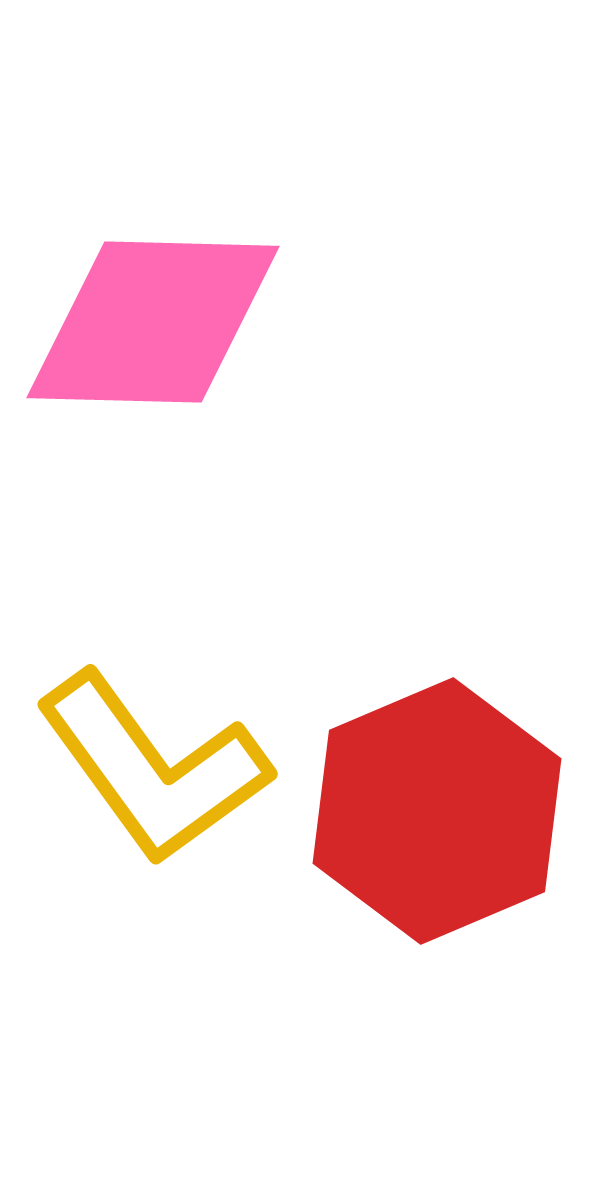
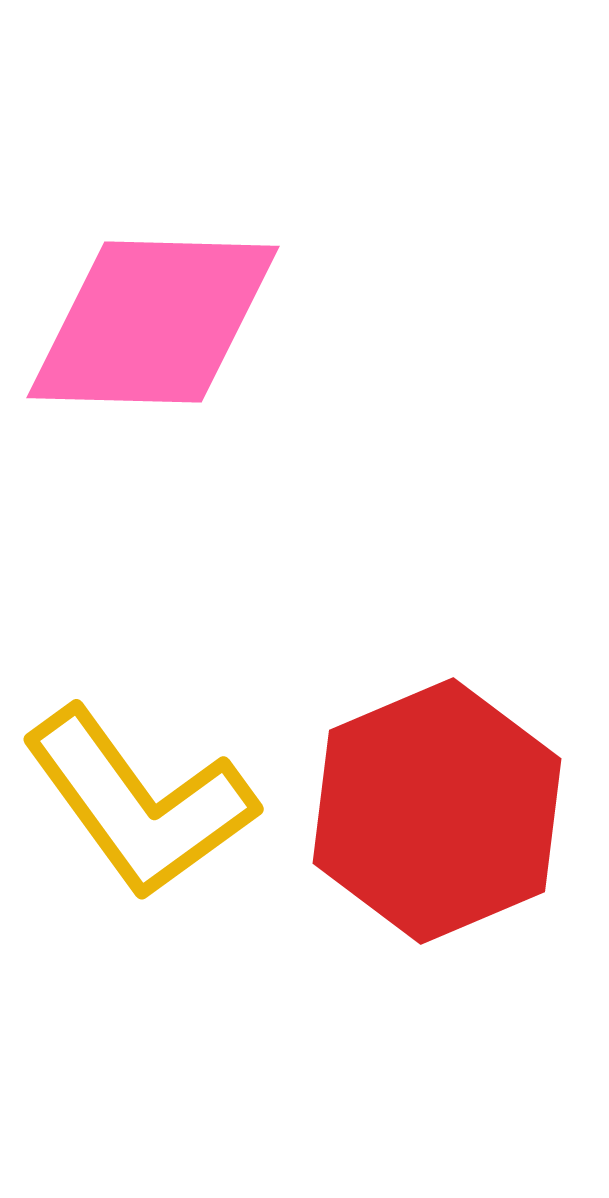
yellow L-shape: moved 14 px left, 35 px down
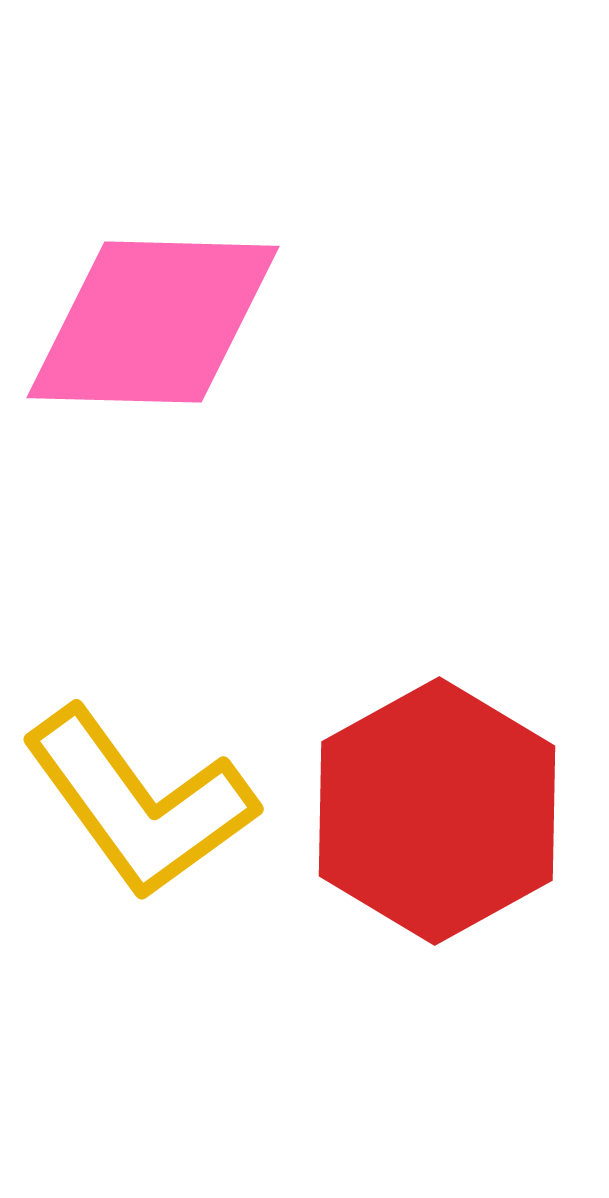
red hexagon: rotated 6 degrees counterclockwise
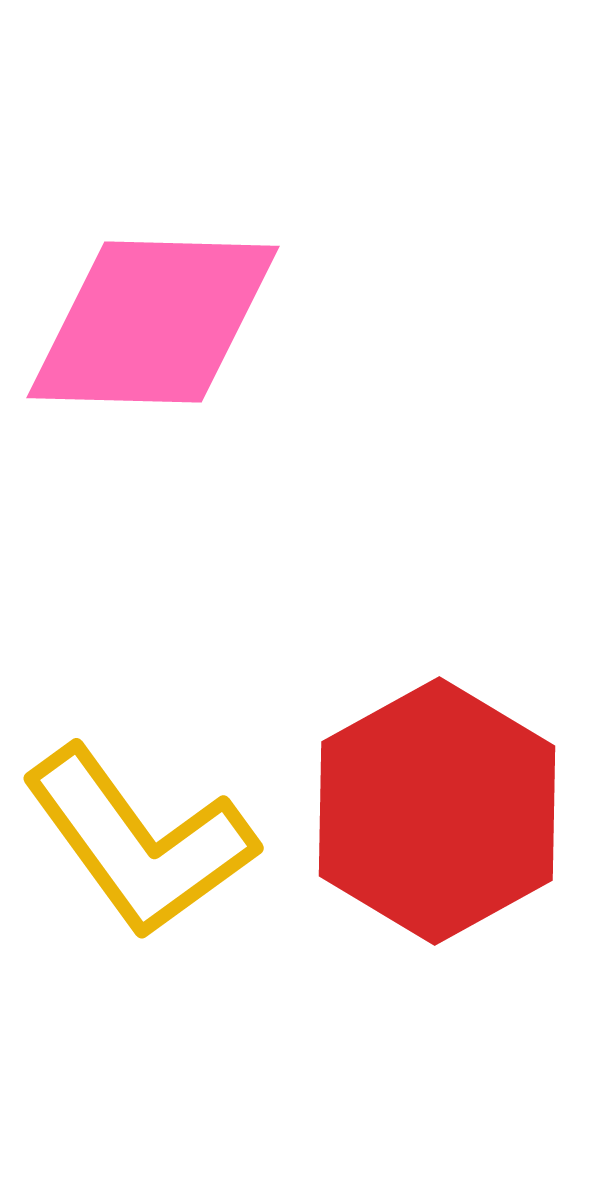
yellow L-shape: moved 39 px down
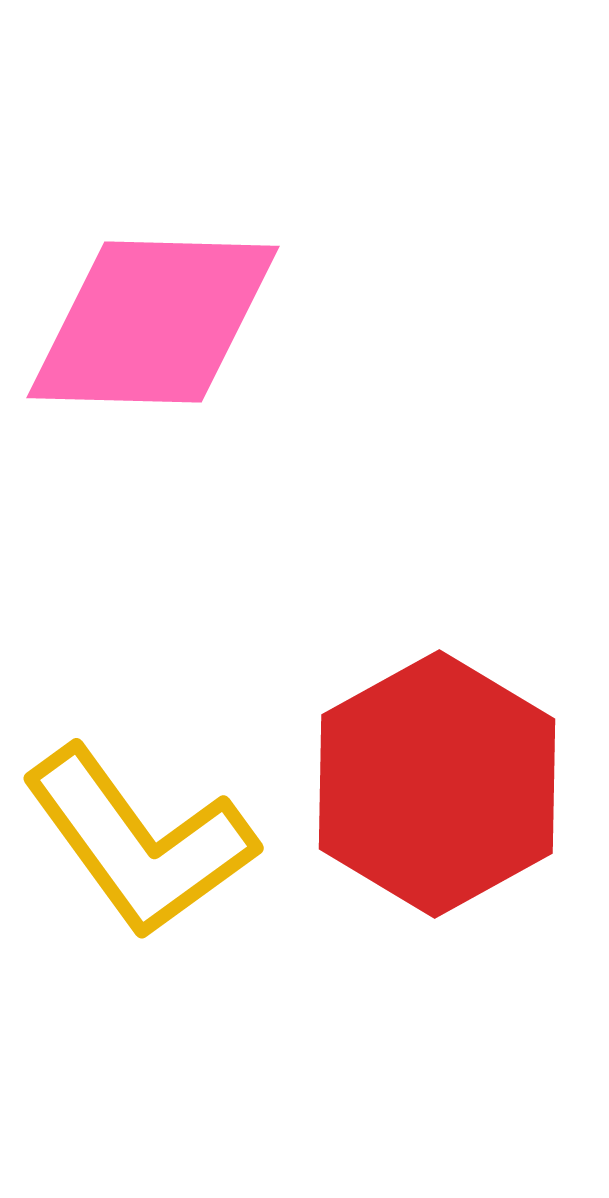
red hexagon: moved 27 px up
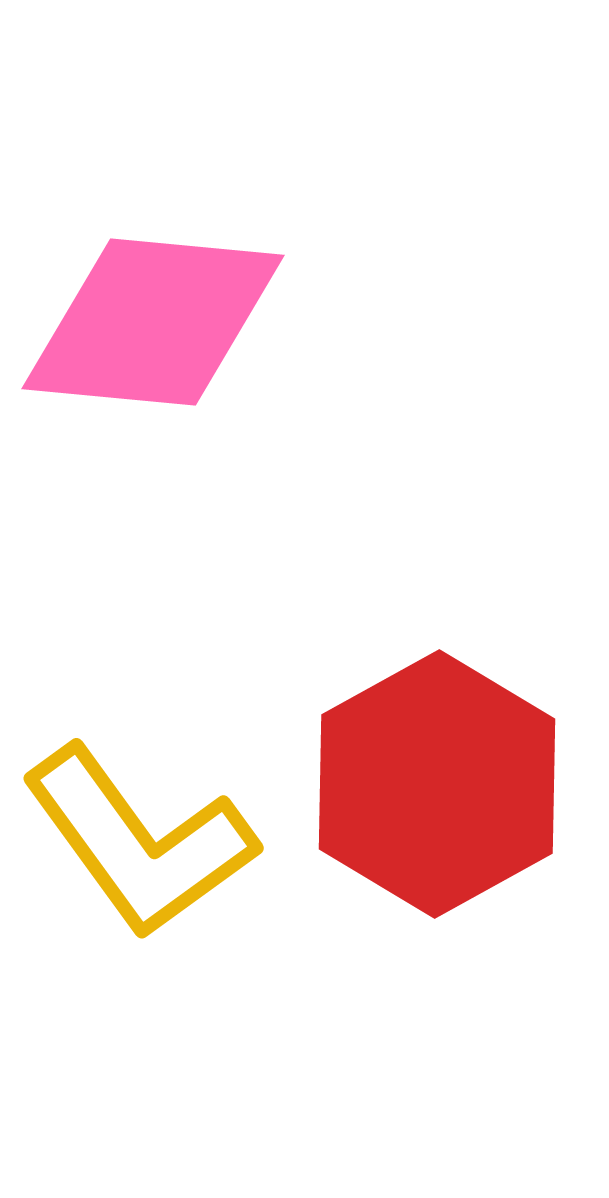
pink diamond: rotated 4 degrees clockwise
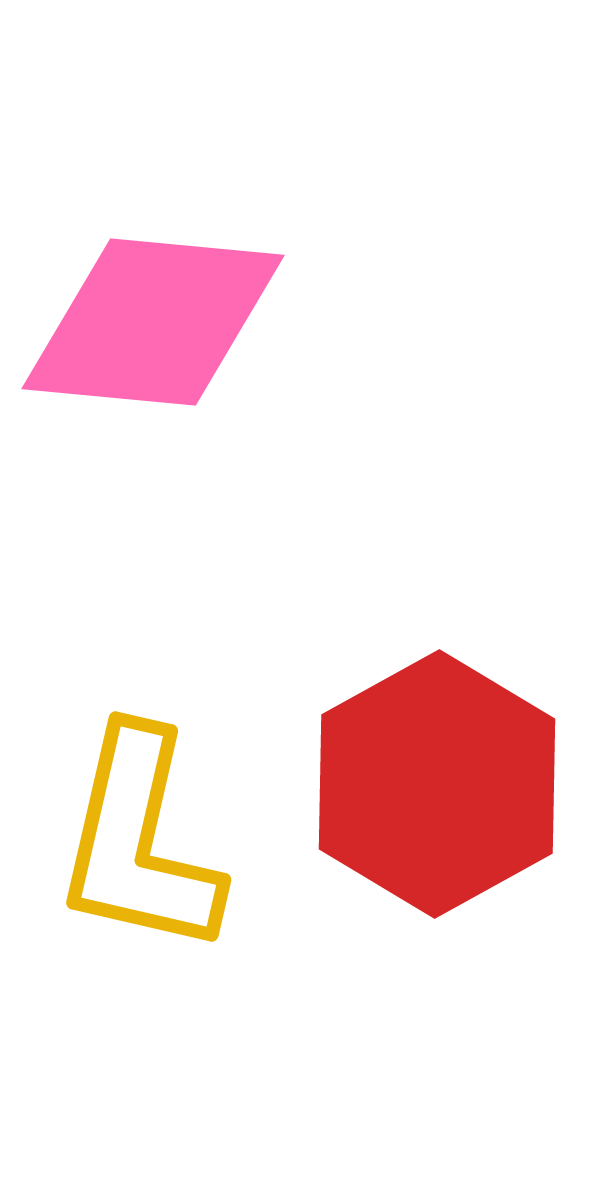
yellow L-shape: rotated 49 degrees clockwise
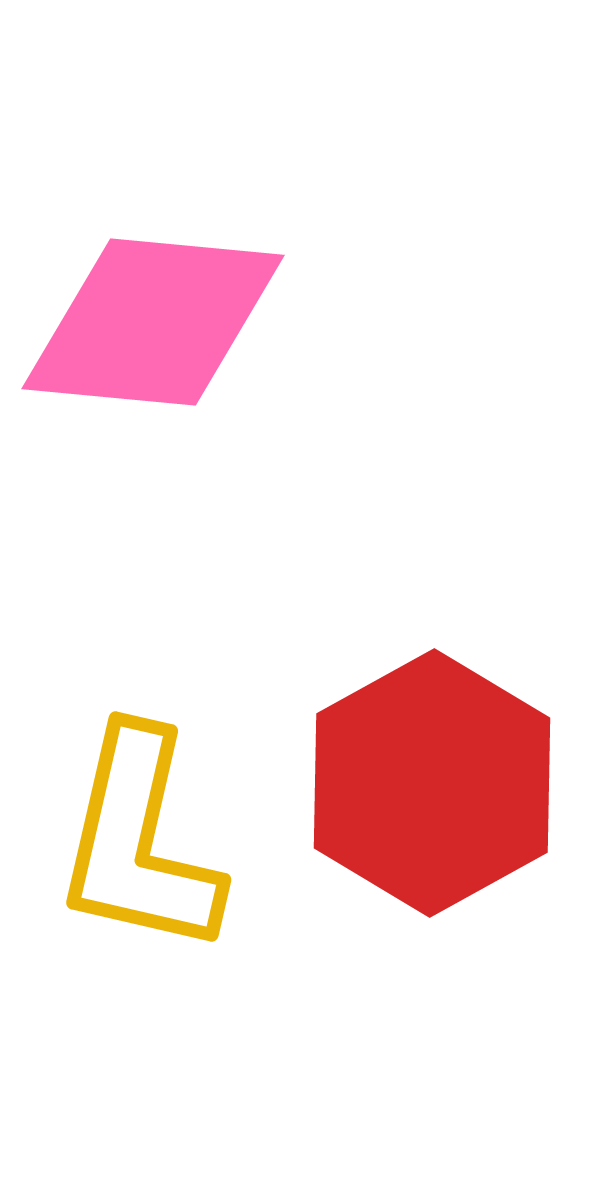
red hexagon: moved 5 px left, 1 px up
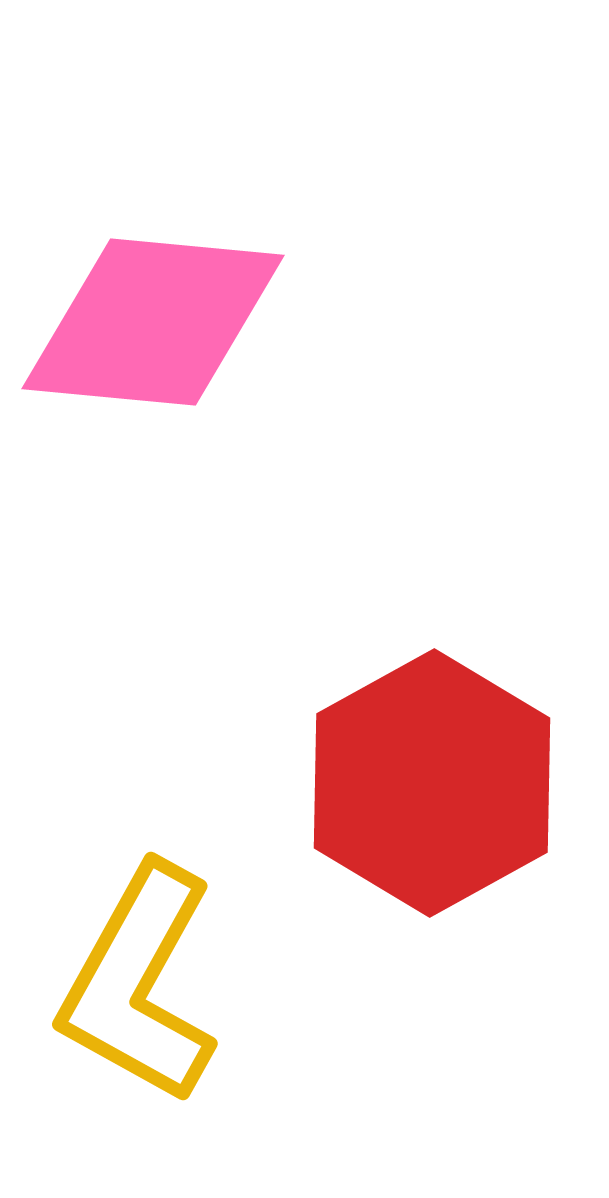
yellow L-shape: moved 142 px down; rotated 16 degrees clockwise
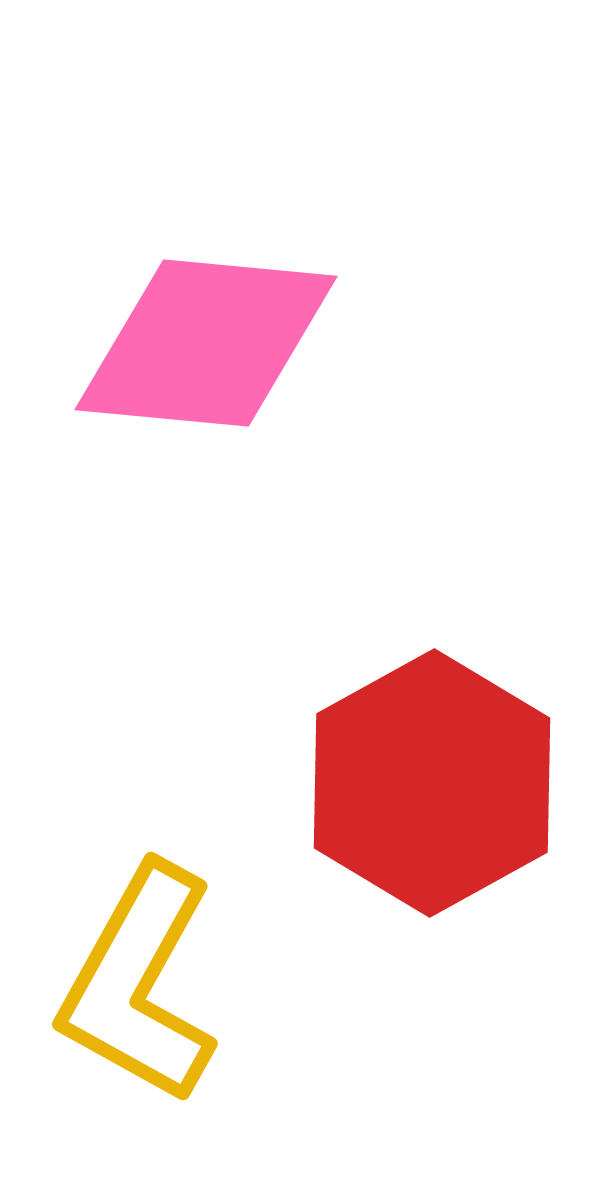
pink diamond: moved 53 px right, 21 px down
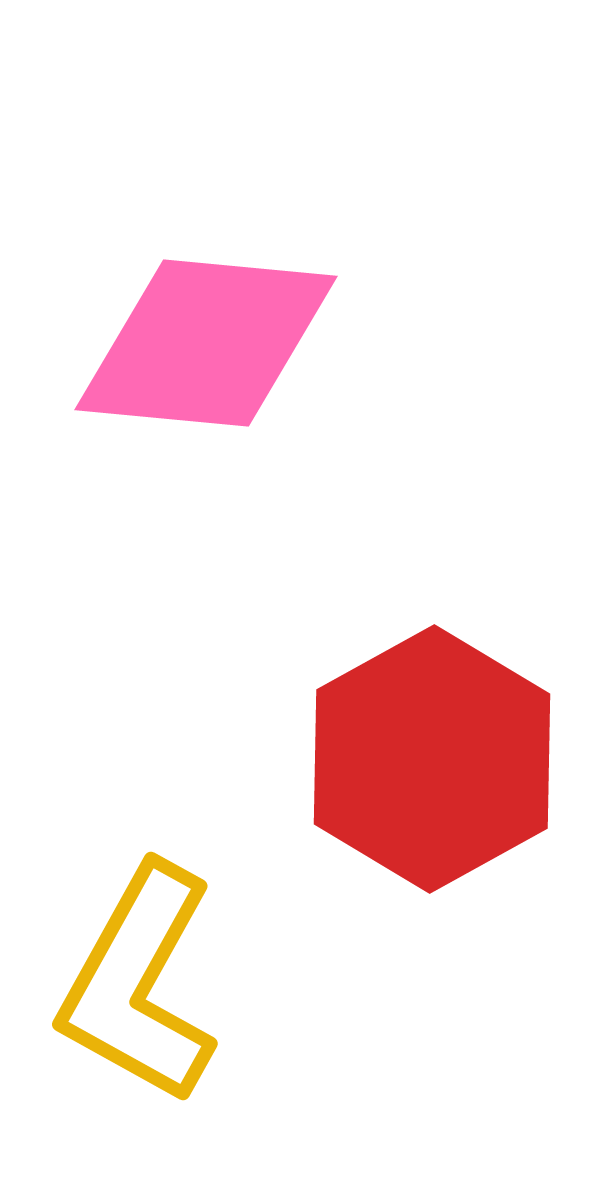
red hexagon: moved 24 px up
